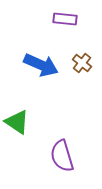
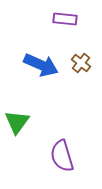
brown cross: moved 1 px left
green triangle: rotated 32 degrees clockwise
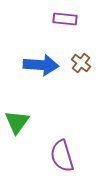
blue arrow: rotated 20 degrees counterclockwise
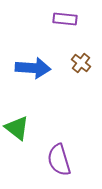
blue arrow: moved 8 px left, 3 px down
green triangle: moved 6 px down; rotated 28 degrees counterclockwise
purple semicircle: moved 3 px left, 4 px down
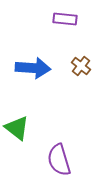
brown cross: moved 3 px down
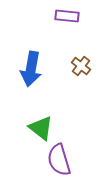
purple rectangle: moved 2 px right, 3 px up
blue arrow: moved 2 px left, 1 px down; rotated 96 degrees clockwise
green triangle: moved 24 px right
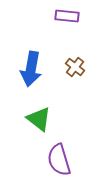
brown cross: moved 6 px left, 1 px down
green triangle: moved 2 px left, 9 px up
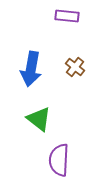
purple semicircle: rotated 20 degrees clockwise
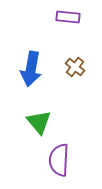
purple rectangle: moved 1 px right, 1 px down
green triangle: moved 3 px down; rotated 12 degrees clockwise
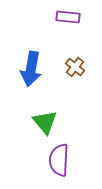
green triangle: moved 6 px right
